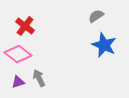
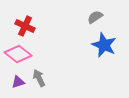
gray semicircle: moved 1 px left, 1 px down
red cross: rotated 12 degrees counterclockwise
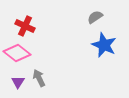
pink diamond: moved 1 px left, 1 px up
purple triangle: rotated 40 degrees counterclockwise
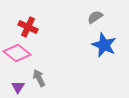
red cross: moved 3 px right, 1 px down
purple triangle: moved 5 px down
